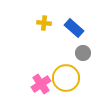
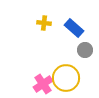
gray circle: moved 2 px right, 3 px up
pink cross: moved 2 px right
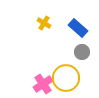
yellow cross: rotated 24 degrees clockwise
blue rectangle: moved 4 px right
gray circle: moved 3 px left, 2 px down
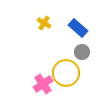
yellow circle: moved 5 px up
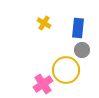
blue rectangle: rotated 54 degrees clockwise
gray circle: moved 2 px up
yellow circle: moved 3 px up
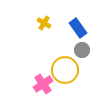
blue rectangle: rotated 42 degrees counterclockwise
yellow circle: moved 1 px left
